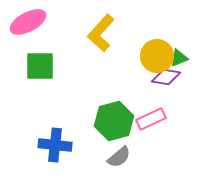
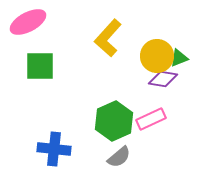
yellow L-shape: moved 7 px right, 5 px down
purple diamond: moved 3 px left, 2 px down
green hexagon: rotated 9 degrees counterclockwise
blue cross: moved 1 px left, 4 px down
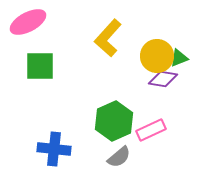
pink rectangle: moved 11 px down
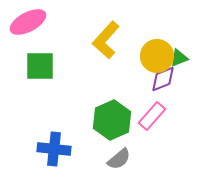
yellow L-shape: moved 2 px left, 2 px down
purple diamond: rotated 32 degrees counterclockwise
green hexagon: moved 2 px left, 1 px up
pink rectangle: moved 1 px right, 14 px up; rotated 24 degrees counterclockwise
gray semicircle: moved 2 px down
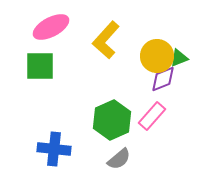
pink ellipse: moved 23 px right, 5 px down
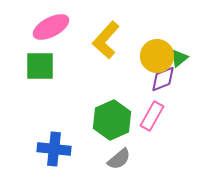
green triangle: rotated 18 degrees counterclockwise
pink rectangle: rotated 12 degrees counterclockwise
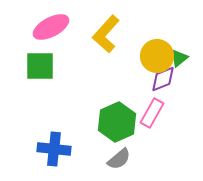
yellow L-shape: moved 6 px up
pink rectangle: moved 3 px up
green hexagon: moved 5 px right, 2 px down
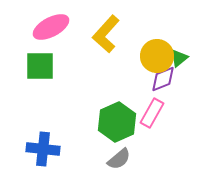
blue cross: moved 11 px left
